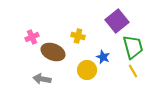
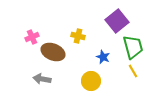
yellow circle: moved 4 px right, 11 px down
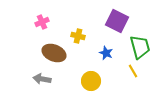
purple square: rotated 25 degrees counterclockwise
pink cross: moved 10 px right, 15 px up
green trapezoid: moved 7 px right
brown ellipse: moved 1 px right, 1 px down
blue star: moved 3 px right, 4 px up
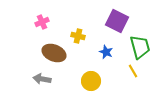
blue star: moved 1 px up
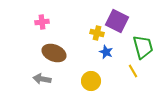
pink cross: rotated 16 degrees clockwise
yellow cross: moved 19 px right, 3 px up
green trapezoid: moved 3 px right
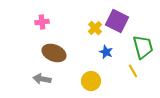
yellow cross: moved 2 px left, 5 px up; rotated 32 degrees clockwise
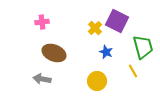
yellow circle: moved 6 px right
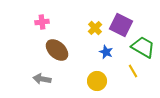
purple square: moved 4 px right, 4 px down
green trapezoid: rotated 45 degrees counterclockwise
brown ellipse: moved 3 px right, 3 px up; rotated 20 degrees clockwise
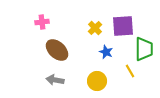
purple square: moved 2 px right, 1 px down; rotated 30 degrees counterclockwise
green trapezoid: moved 1 px right, 2 px down; rotated 60 degrees clockwise
yellow line: moved 3 px left
gray arrow: moved 13 px right, 1 px down
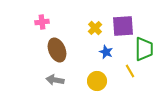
brown ellipse: rotated 25 degrees clockwise
